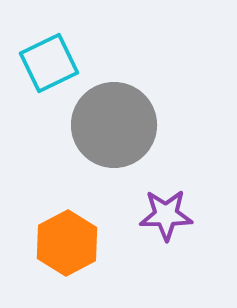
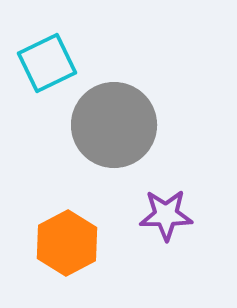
cyan square: moved 2 px left
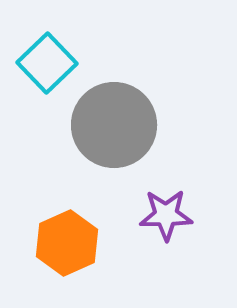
cyan square: rotated 18 degrees counterclockwise
orange hexagon: rotated 4 degrees clockwise
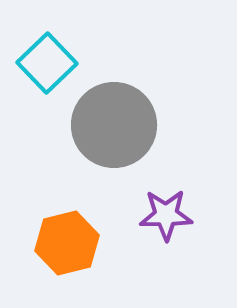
orange hexagon: rotated 10 degrees clockwise
